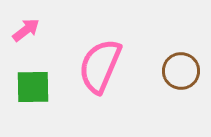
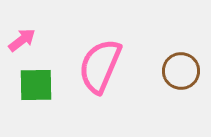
pink arrow: moved 4 px left, 10 px down
green square: moved 3 px right, 2 px up
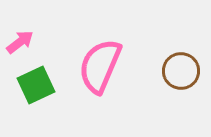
pink arrow: moved 2 px left, 2 px down
green square: rotated 24 degrees counterclockwise
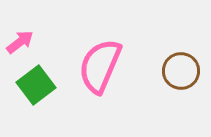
green square: rotated 12 degrees counterclockwise
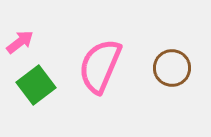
brown circle: moved 9 px left, 3 px up
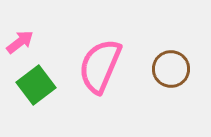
brown circle: moved 1 px left, 1 px down
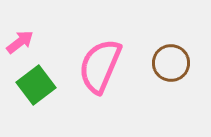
brown circle: moved 6 px up
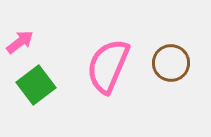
pink semicircle: moved 8 px right
